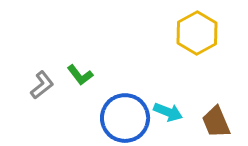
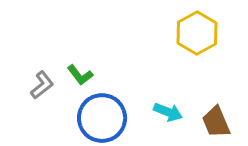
blue circle: moved 23 px left
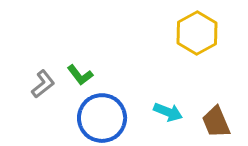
gray L-shape: moved 1 px right, 1 px up
